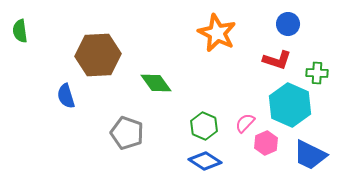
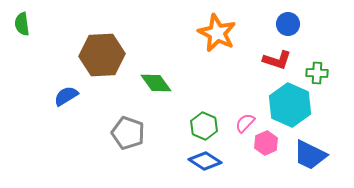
green semicircle: moved 2 px right, 7 px up
brown hexagon: moved 4 px right
blue semicircle: rotated 75 degrees clockwise
gray pentagon: moved 1 px right
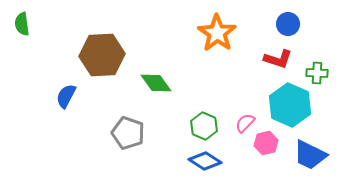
orange star: rotated 9 degrees clockwise
red L-shape: moved 1 px right, 1 px up
blue semicircle: rotated 30 degrees counterclockwise
pink hexagon: rotated 10 degrees clockwise
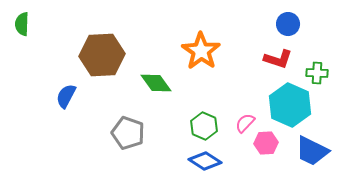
green semicircle: rotated 10 degrees clockwise
orange star: moved 16 px left, 18 px down
pink hexagon: rotated 10 degrees clockwise
blue trapezoid: moved 2 px right, 4 px up
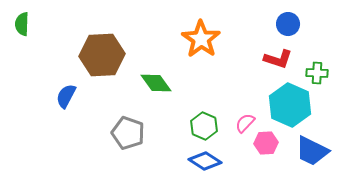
orange star: moved 12 px up
